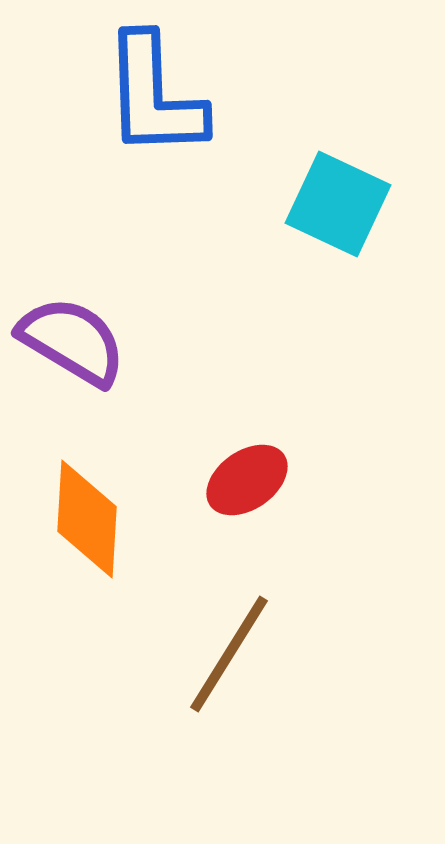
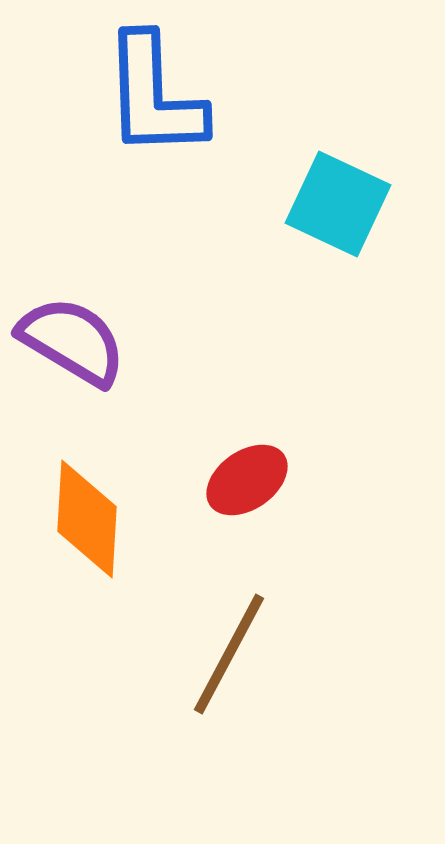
brown line: rotated 4 degrees counterclockwise
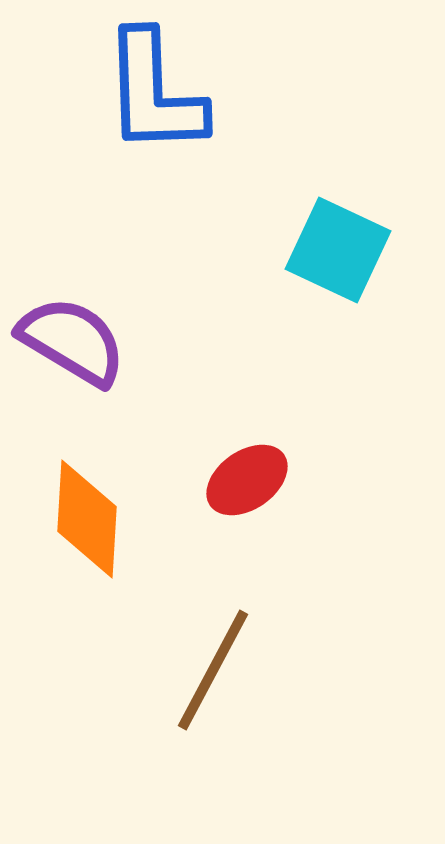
blue L-shape: moved 3 px up
cyan square: moved 46 px down
brown line: moved 16 px left, 16 px down
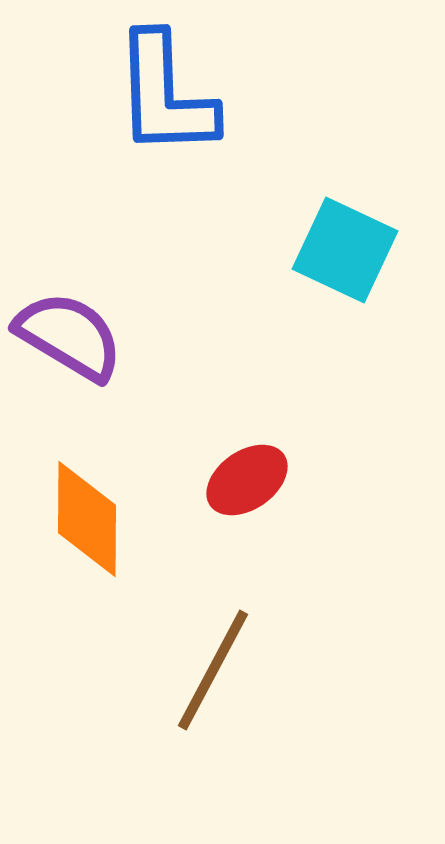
blue L-shape: moved 11 px right, 2 px down
cyan square: moved 7 px right
purple semicircle: moved 3 px left, 5 px up
orange diamond: rotated 3 degrees counterclockwise
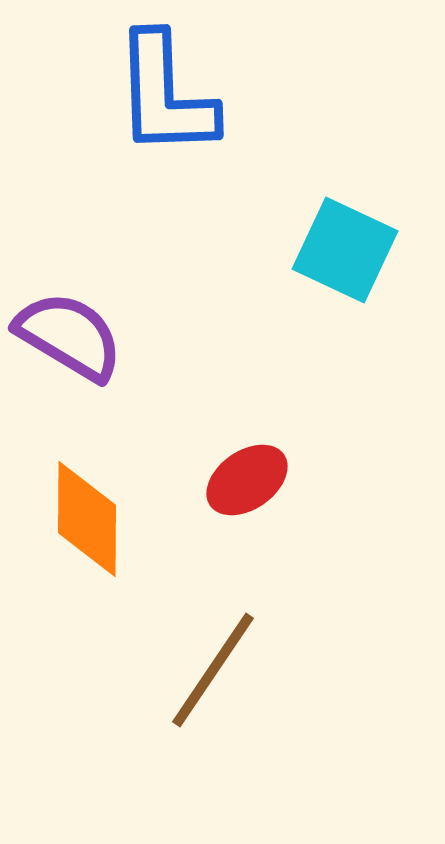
brown line: rotated 6 degrees clockwise
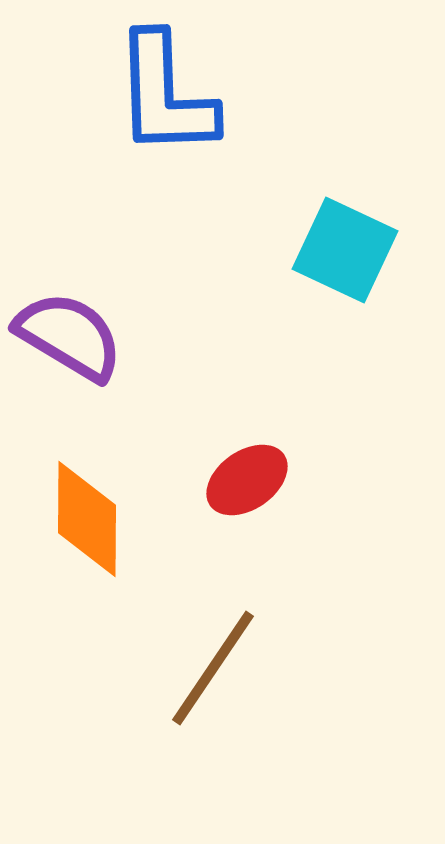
brown line: moved 2 px up
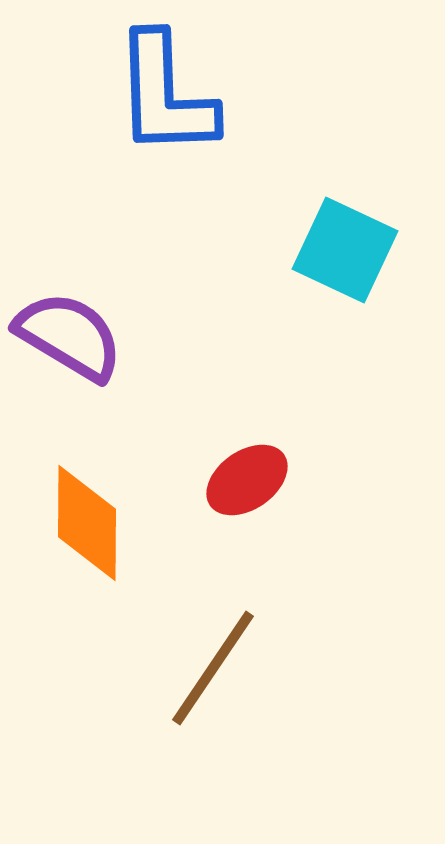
orange diamond: moved 4 px down
